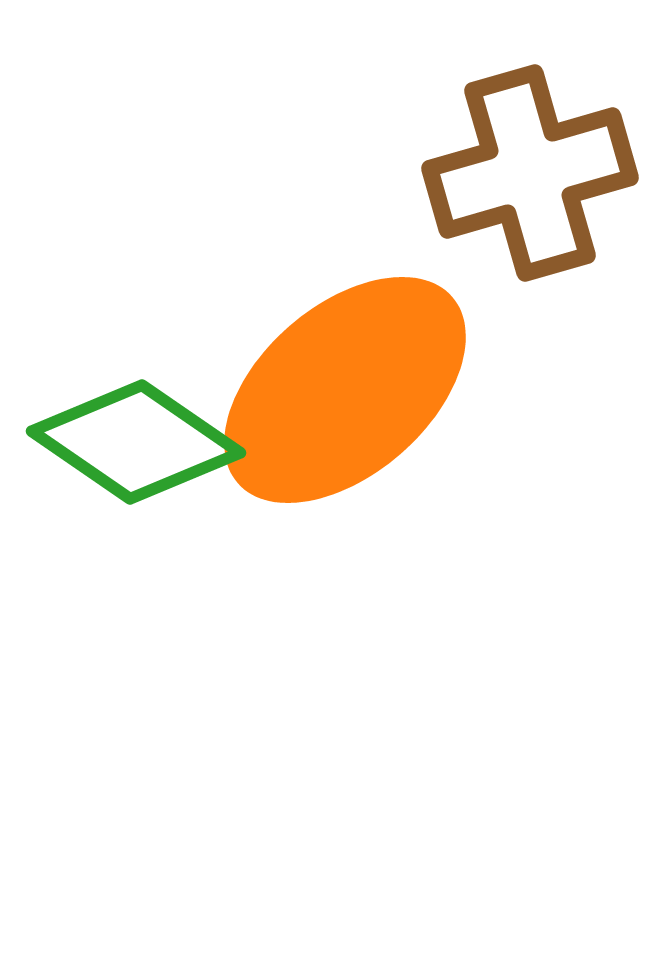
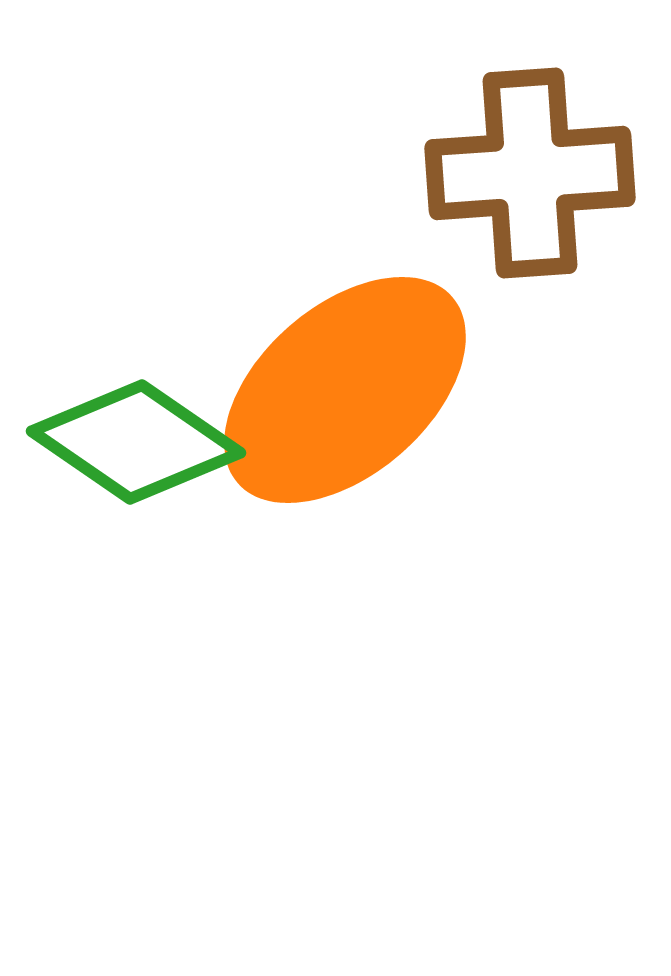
brown cross: rotated 12 degrees clockwise
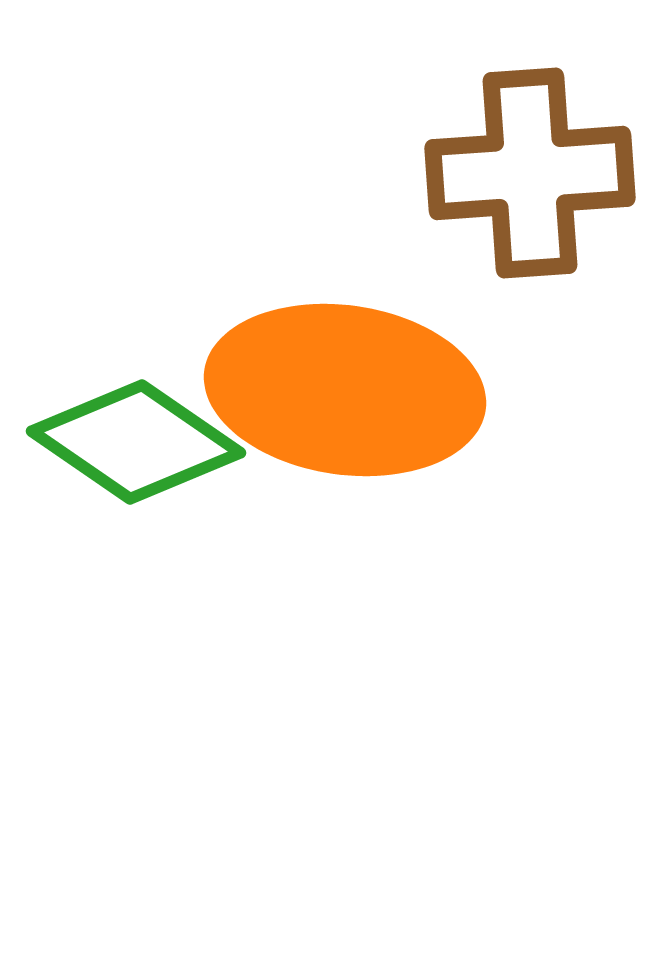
orange ellipse: rotated 49 degrees clockwise
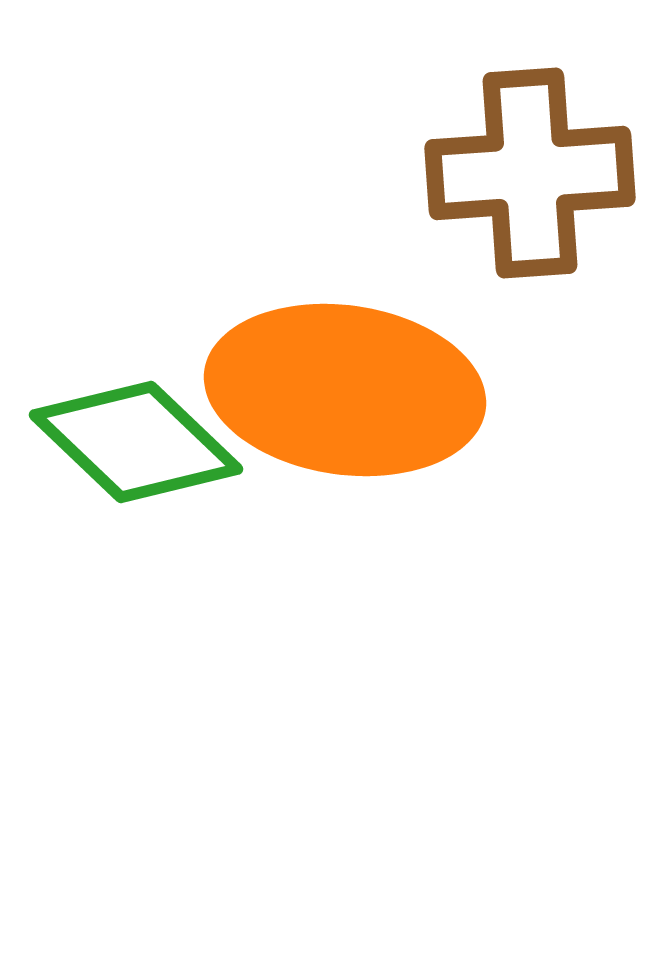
green diamond: rotated 9 degrees clockwise
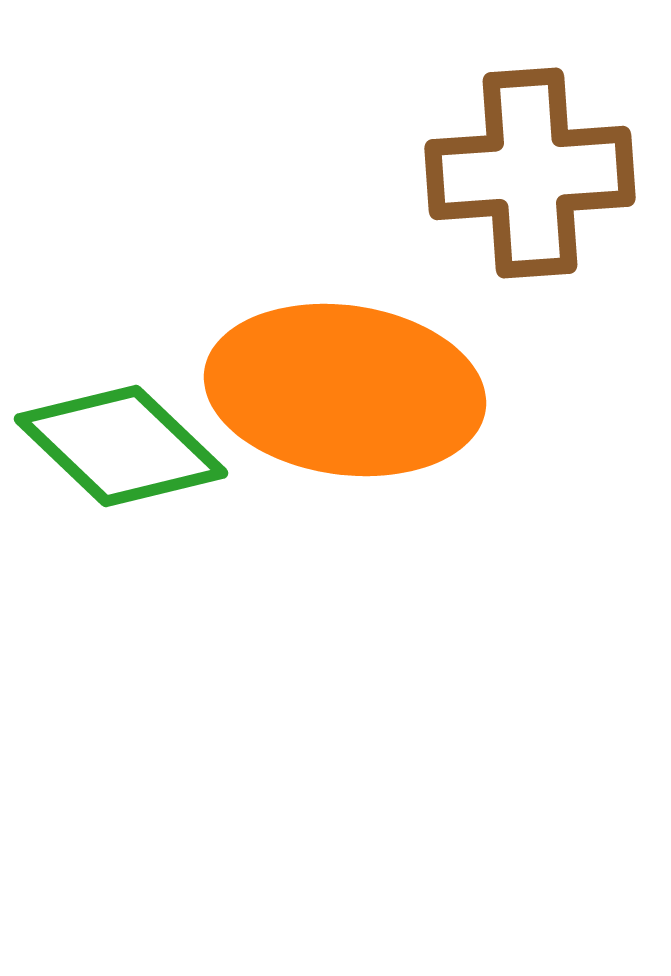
green diamond: moved 15 px left, 4 px down
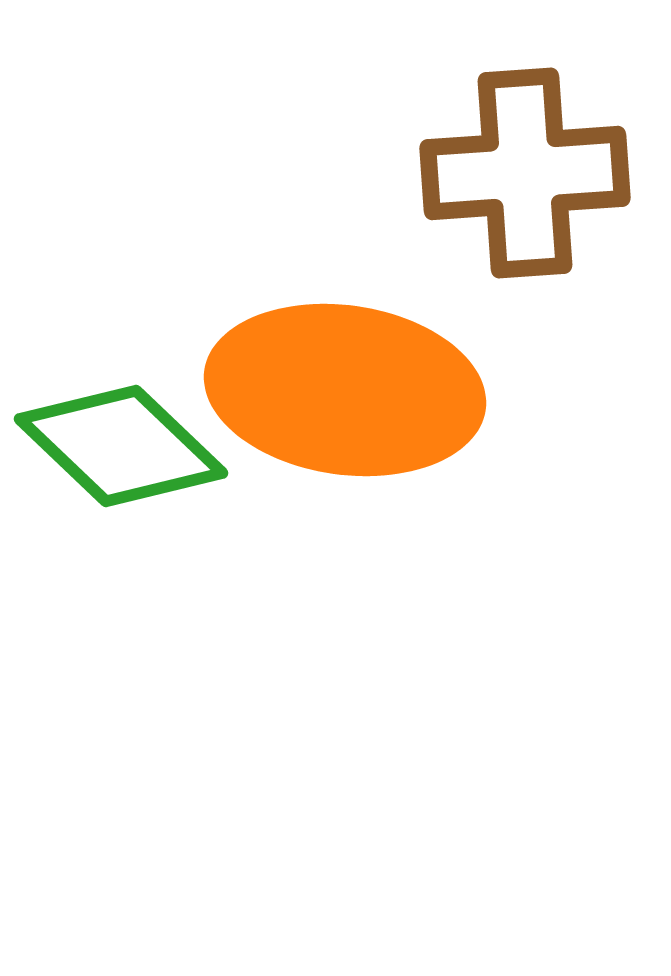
brown cross: moved 5 px left
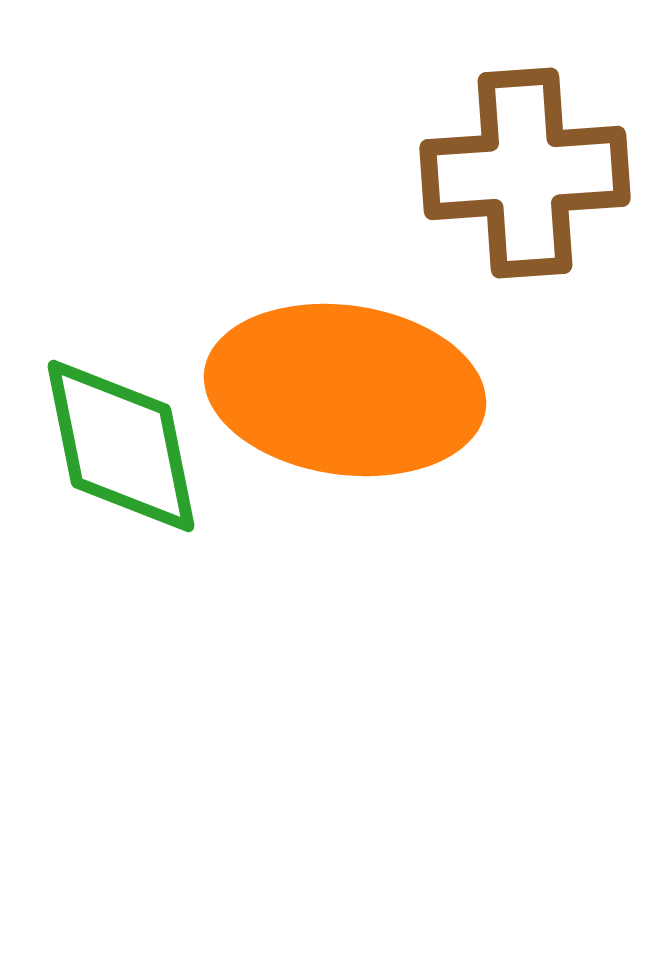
green diamond: rotated 35 degrees clockwise
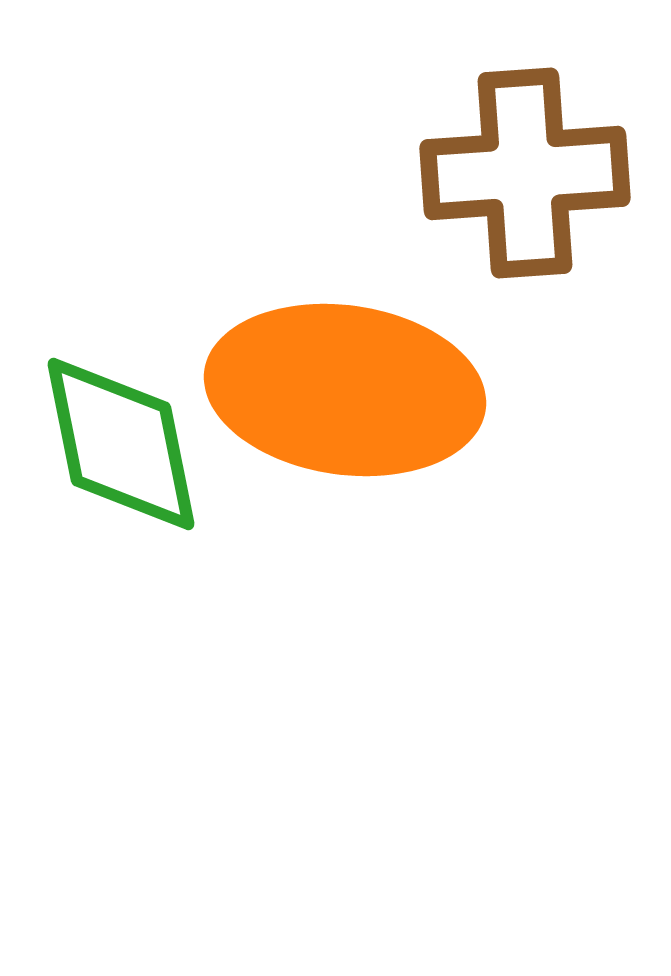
green diamond: moved 2 px up
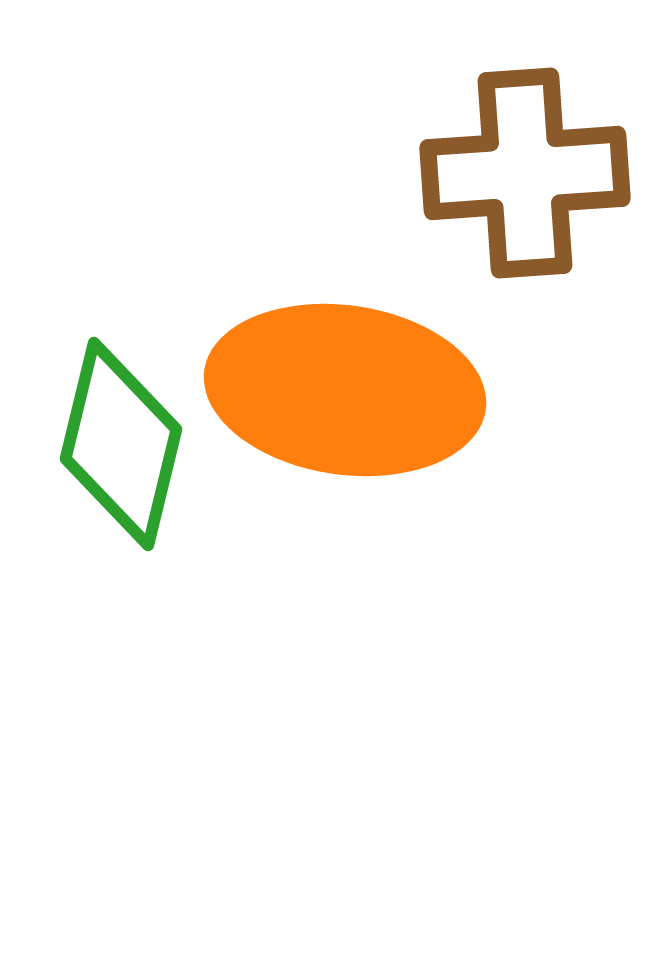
green diamond: rotated 25 degrees clockwise
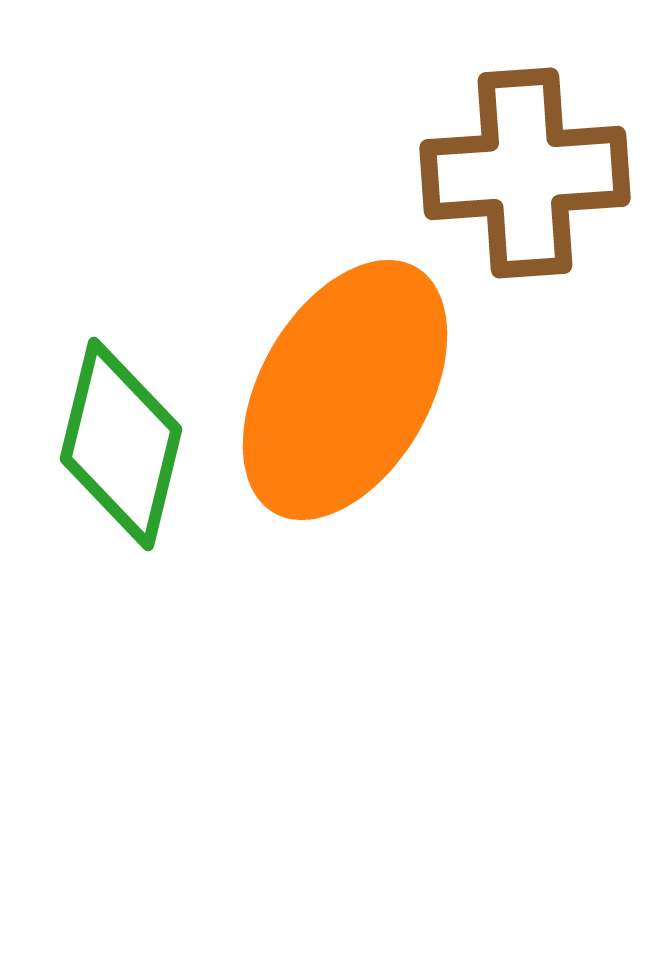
orange ellipse: rotated 68 degrees counterclockwise
